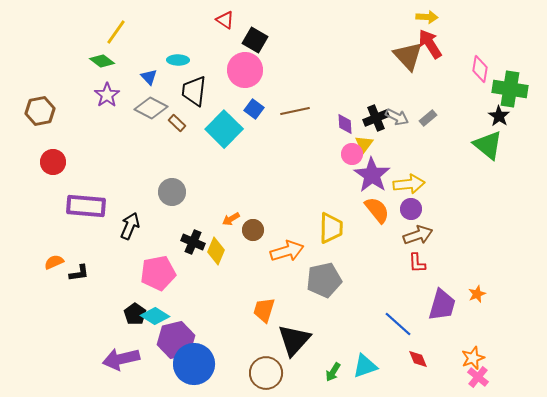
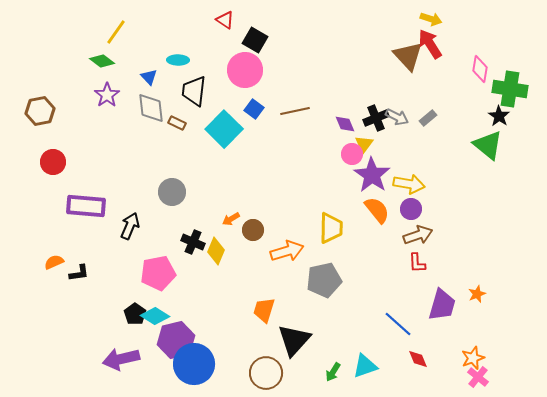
yellow arrow at (427, 17): moved 4 px right, 2 px down; rotated 15 degrees clockwise
gray diamond at (151, 108): rotated 56 degrees clockwise
brown rectangle at (177, 123): rotated 18 degrees counterclockwise
purple diamond at (345, 124): rotated 20 degrees counterclockwise
yellow arrow at (409, 184): rotated 16 degrees clockwise
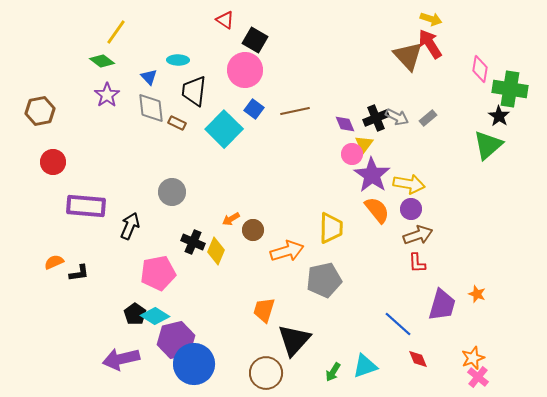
green triangle at (488, 145): rotated 40 degrees clockwise
orange star at (477, 294): rotated 30 degrees counterclockwise
